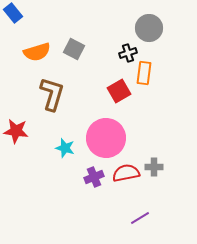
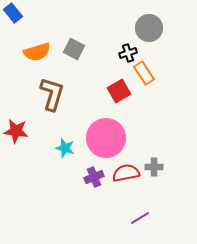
orange rectangle: rotated 40 degrees counterclockwise
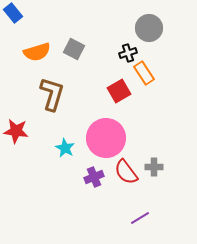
cyan star: rotated 12 degrees clockwise
red semicircle: moved 1 px up; rotated 116 degrees counterclockwise
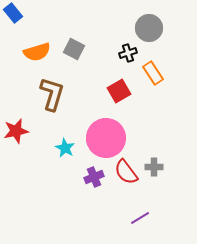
orange rectangle: moved 9 px right
red star: rotated 20 degrees counterclockwise
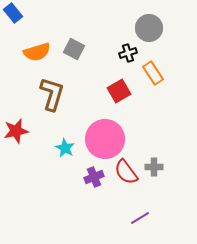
pink circle: moved 1 px left, 1 px down
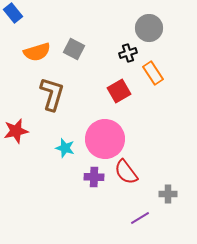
cyan star: rotated 12 degrees counterclockwise
gray cross: moved 14 px right, 27 px down
purple cross: rotated 24 degrees clockwise
